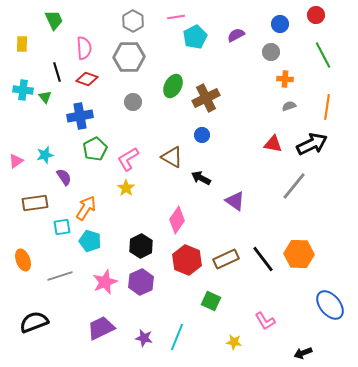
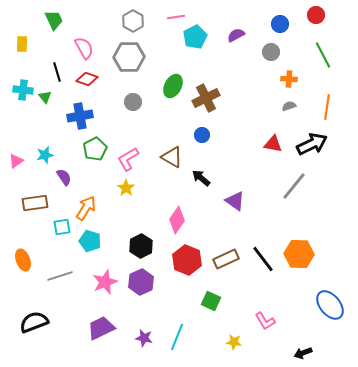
pink semicircle at (84, 48): rotated 25 degrees counterclockwise
orange cross at (285, 79): moved 4 px right
black arrow at (201, 178): rotated 12 degrees clockwise
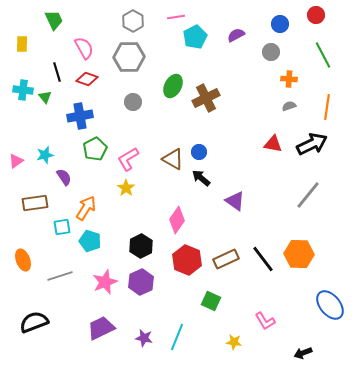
blue circle at (202, 135): moved 3 px left, 17 px down
brown triangle at (172, 157): moved 1 px right, 2 px down
gray line at (294, 186): moved 14 px right, 9 px down
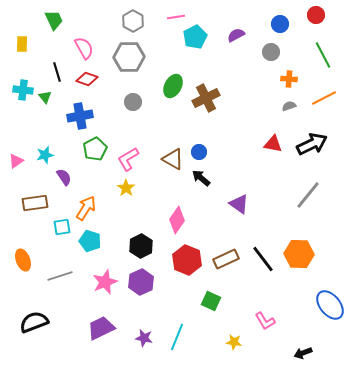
orange line at (327, 107): moved 3 px left, 9 px up; rotated 55 degrees clockwise
purple triangle at (235, 201): moved 4 px right, 3 px down
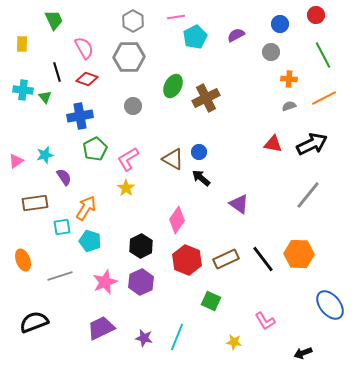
gray circle at (133, 102): moved 4 px down
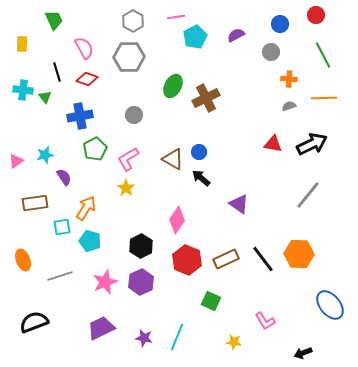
orange line at (324, 98): rotated 25 degrees clockwise
gray circle at (133, 106): moved 1 px right, 9 px down
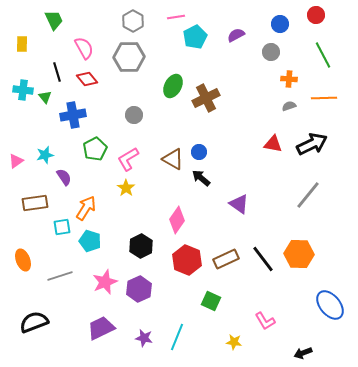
red diamond at (87, 79): rotated 30 degrees clockwise
blue cross at (80, 116): moved 7 px left, 1 px up
purple hexagon at (141, 282): moved 2 px left, 7 px down
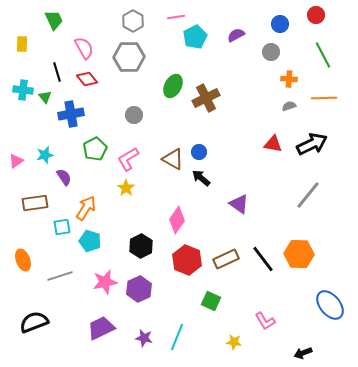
blue cross at (73, 115): moved 2 px left, 1 px up
pink star at (105, 282): rotated 10 degrees clockwise
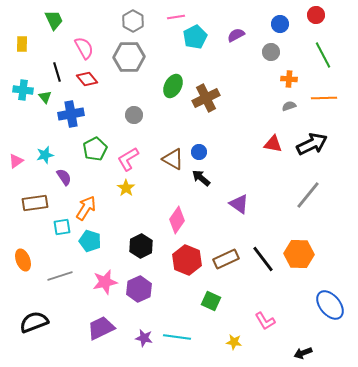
cyan line at (177, 337): rotated 76 degrees clockwise
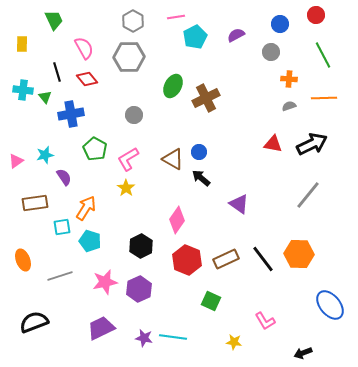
green pentagon at (95, 149): rotated 15 degrees counterclockwise
cyan line at (177, 337): moved 4 px left
